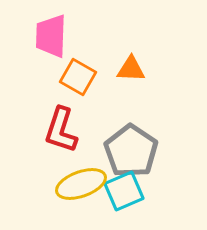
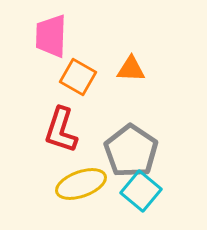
cyan square: moved 17 px right; rotated 27 degrees counterclockwise
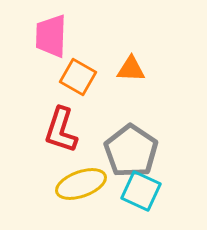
cyan square: rotated 15 degrees counterclockwise
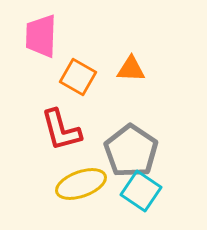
pink trapezoid: moved 10 px left
red L-shape: rotated 33 degrees counterclockwise
cyan square: rotated 9 degrees clockwise
